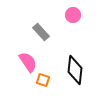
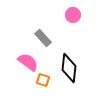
gray rectangle: moved 2 px right, 6 px down
pink semicircle: rotated 20 degrees counterclockwise
black diamond: moved 6 px left, 2 px up
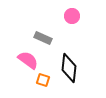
pink circle: moved 1 px left, 1 px down
gray rectangle: rotated 24 degrees counterclockwise
pink semicircle: moved 2 px up
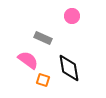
black diamond: rotated 16 degrees counterclockwise
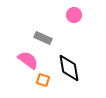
pink circle: moved 2 px right, 1 px up
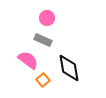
pink circle: moved 27 px left, 3 px down
gray rectangle: moved 2 px down
orange square: rotated 32 degrees clockwise
